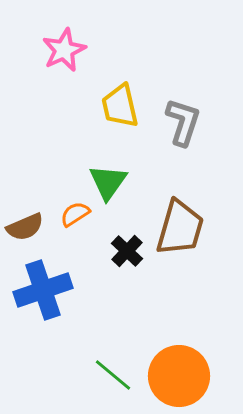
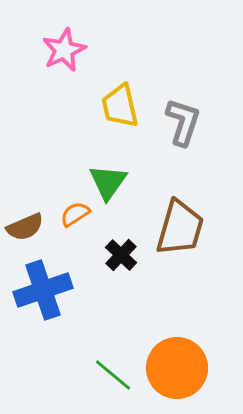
black cross: moved 6 px left, 4 px down
orange circle: moved 2 px left, 8 px up
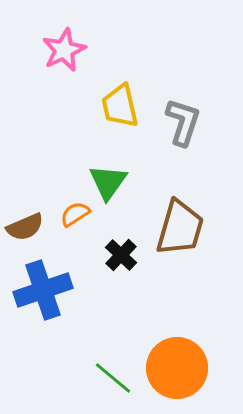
green line: moved 3 px down
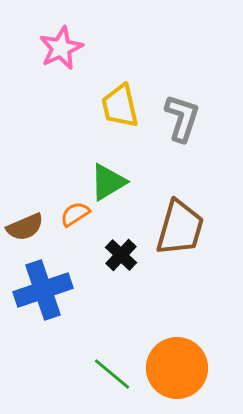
pink star: moved 3 px left, 2 px up
gray L-shape: moved 1 px left, 4 px up
green triangle: rotated 24 degrees clockwise
green line: moved 1 px left, 4 px up
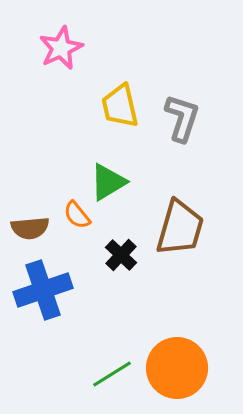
orange semicircle: moved 2 px right, 1 px down; rotated 96 degrees counterclockwise
brown semicircle: moved 5 px right, 1 px down; rotated 18 degrees clockwise
green line: rotated 72 degrees counterclockwise
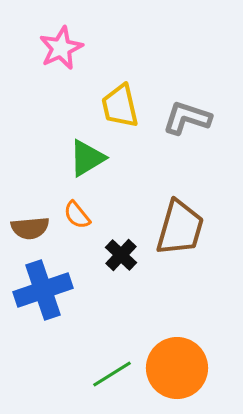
gray L-shape: moved 5 px right; rotated 90 degrees counterclockwise
green triangle: moved 21 px left, 24 px up
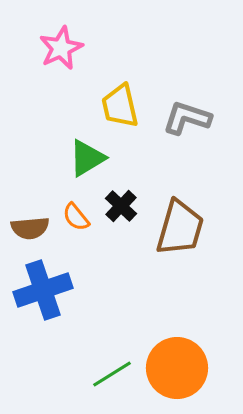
orange semicircle: moved 1 px left, 2 px down
black cross: moved 49 px up
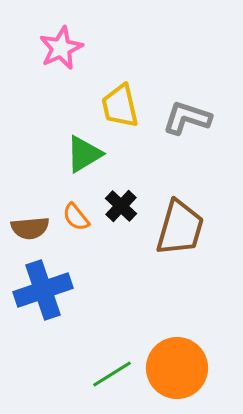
green triangle: moved 3 px left, 4 px up
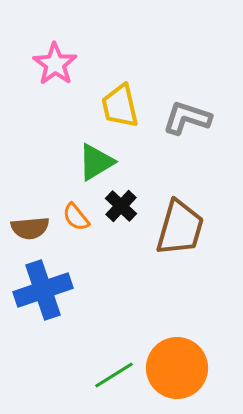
pink star: moved 6 px left, 16 px down; rotated 12 degrees counterclockwise
green triangle: moved 12 px right, 8 px down
green line: moved 2 px right, 1 px down
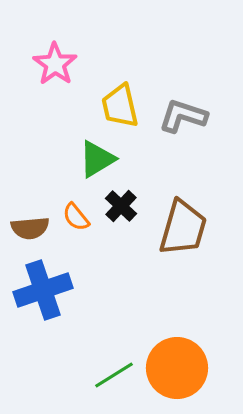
gray L-shape: moved 4 px left, 2 px up
green triangle: moved 1 px right, 3 px up
brown trapezoid: moved 3 px right
